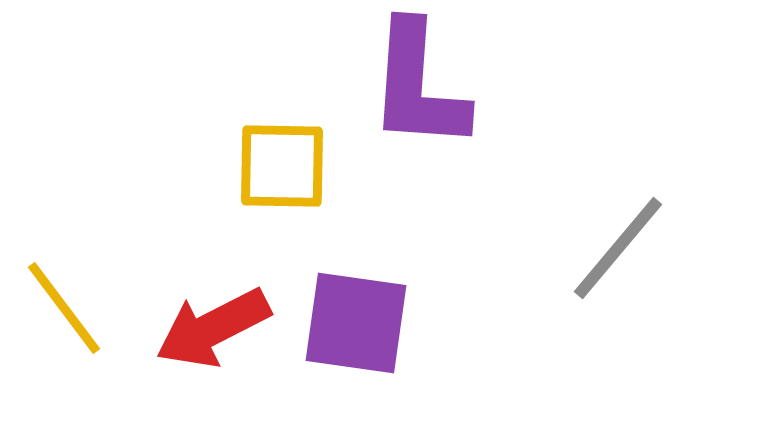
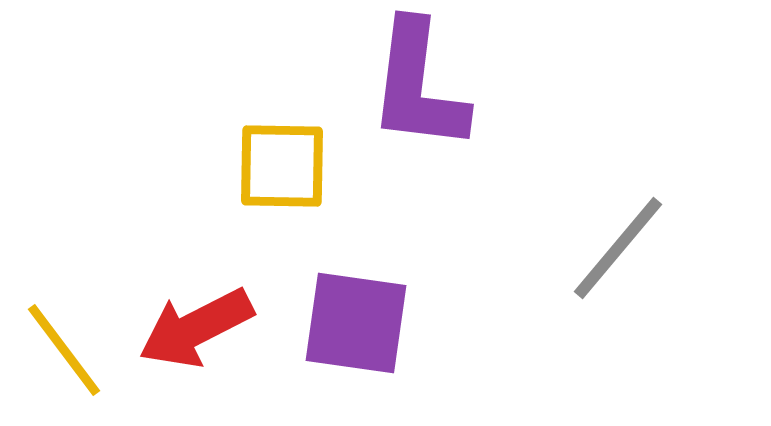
purple L-shape: rotated 3 degrees clockwise
yellow line: moved 42 px down
red arrow: moved 17 px left
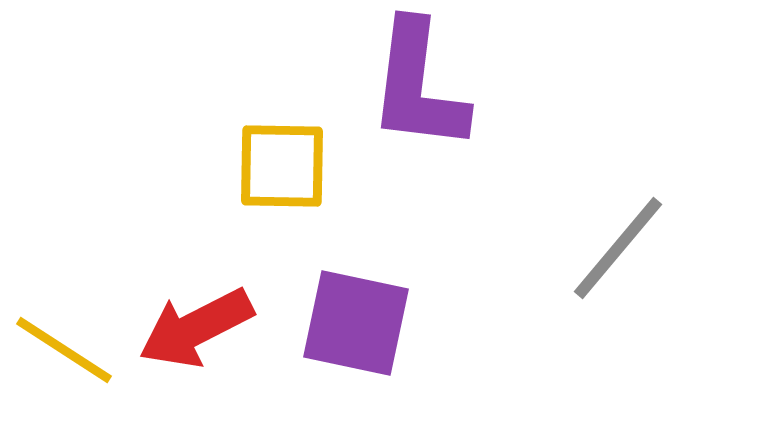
purple square: rotated 4 degrees clockwise
yellow line: rotated 20 degrees counterclockwise
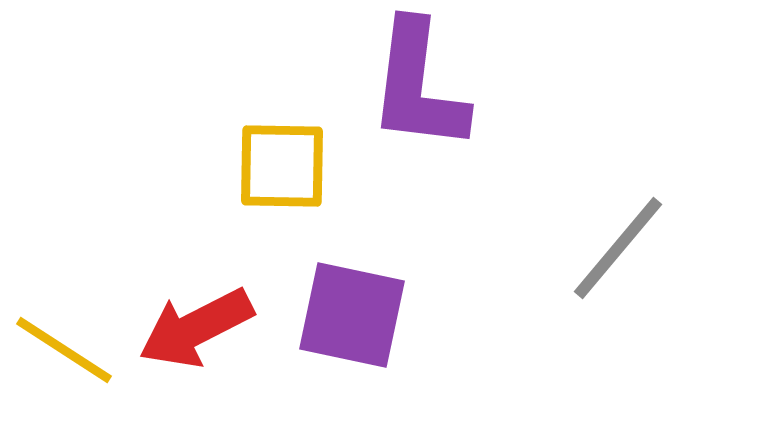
purple square: moved 4 px left, 8 px up
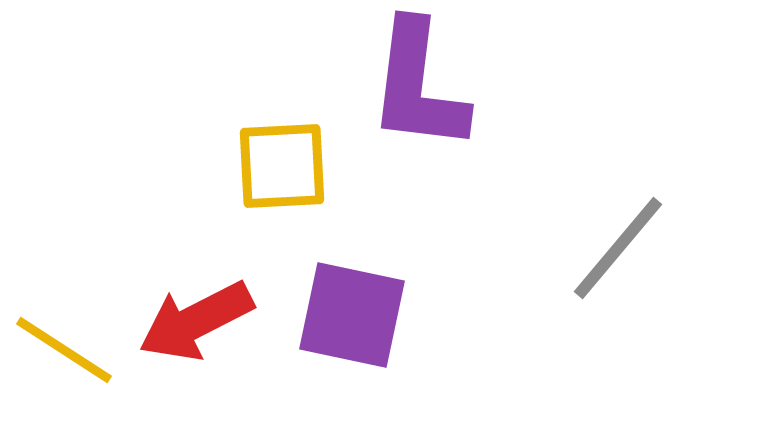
yellow square: rotated 4 degrees counterclockwise
red arrow: moved 7 px up
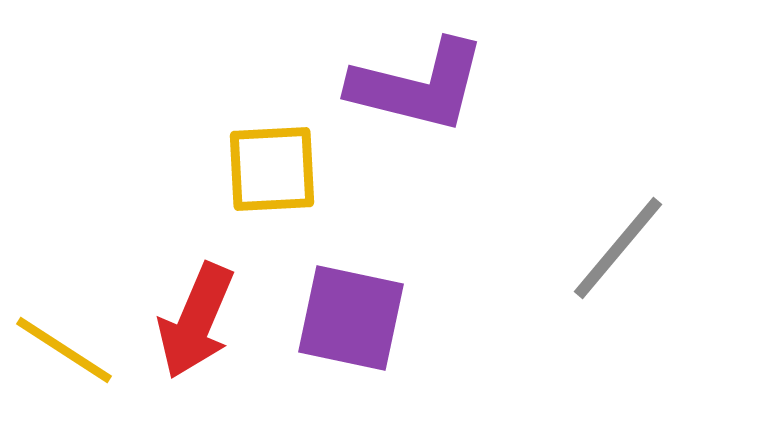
purple L-shape: rotated 83 degrees counterclockwise
yellow square: moved 10 px left, 3 px down
purple square: moved 1 px left, 3 px down
red arrow: rotated 40 degrees counterclockwise
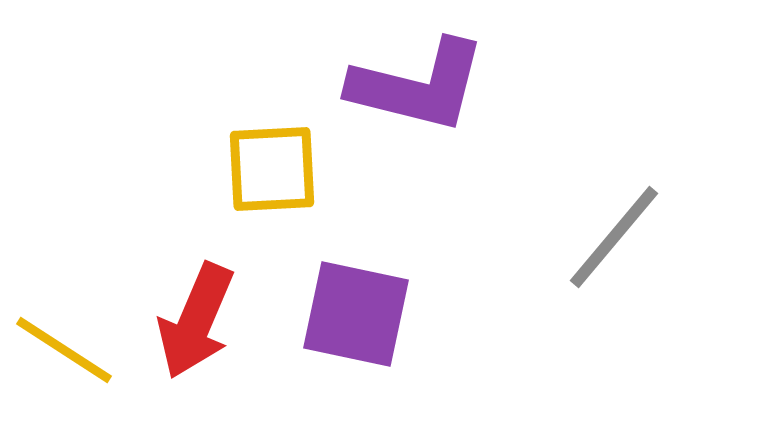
gray line: moved 4 px left, 11 px up
purple square: moved 5 px right, 4 px up
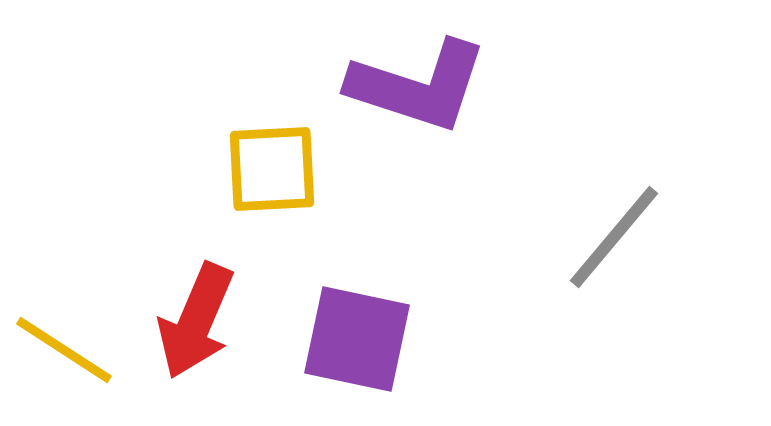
purple L-shape: rotated 4 degrees clockwise
purple square: moved 1 px right, 25 px down
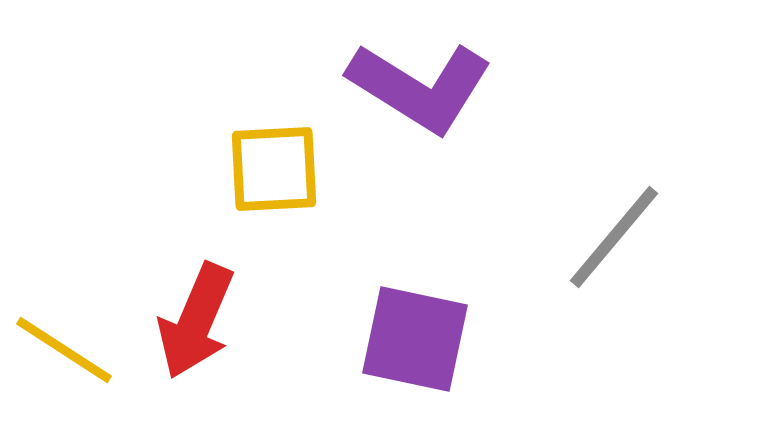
purple L-shape: moved 2 px right, 1 px down; rotated 14 degrees clockwise
yellow square: moved 2 px right
purple square: moved 58 px right
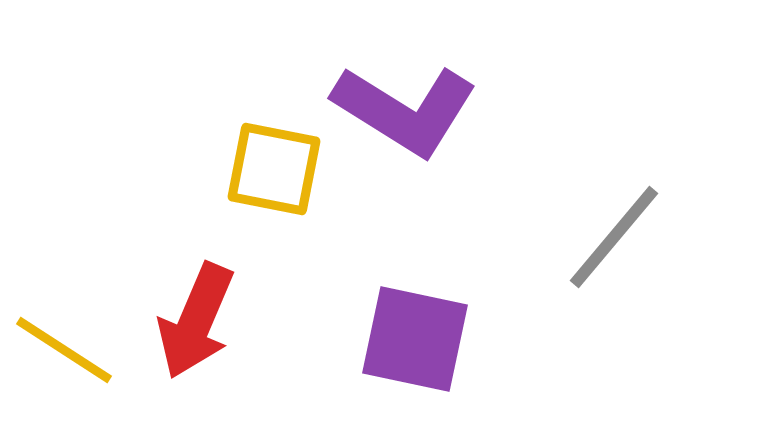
purple L-shape: moved 15 px left, 23 px down
yellow square: rotated 14 degrees clockwise
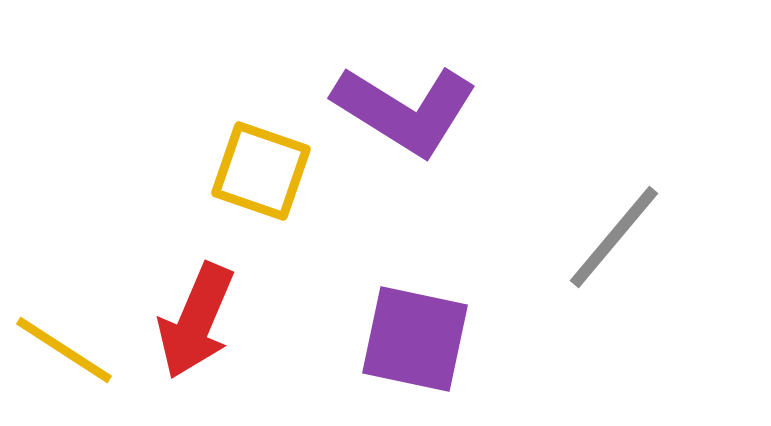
yellow square: moved 13 px left, 2 px down; rotated 8 degrees clockwise
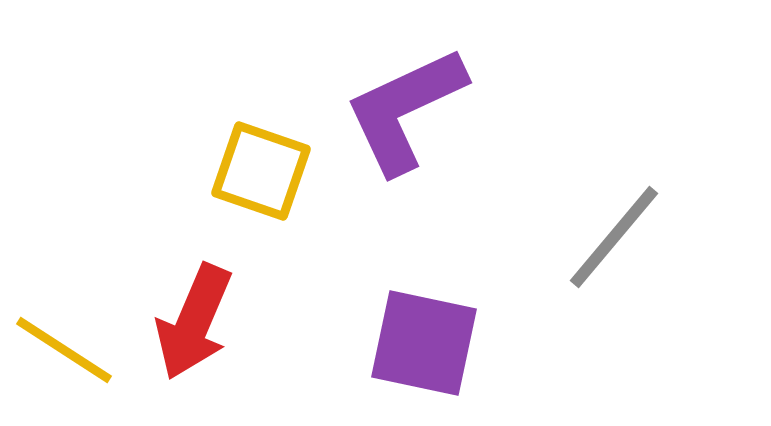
purple L-shape: rotated 123 degrees clockwise
red arrow: moved 2 px left, 1 px down
purple square: moved 9 px right, 4 px down
